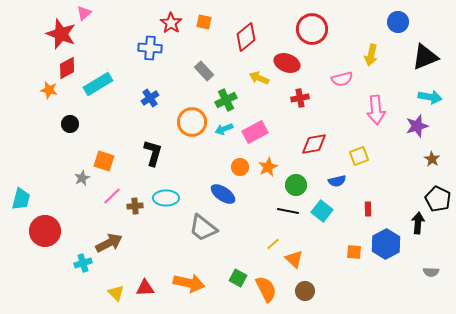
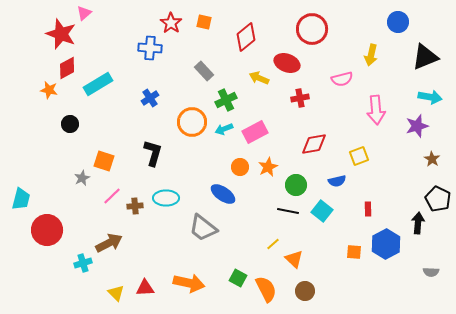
red circle at (45, 231): moved 2 px right, 1 px up
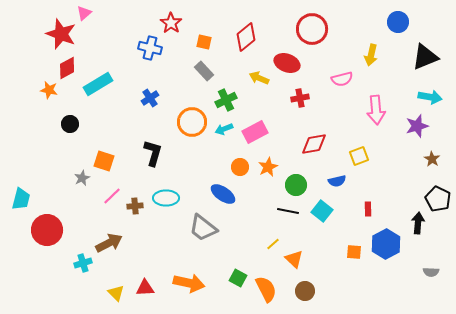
orange square at (204, 22): moved 20 px down
blue cross at (150, 48): rotated 10 degrees clockwise
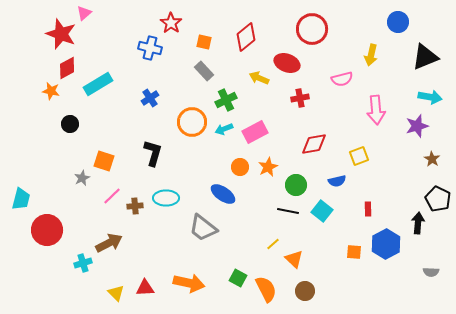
orange star at (49, 90): moved 2 px right, 1 px down
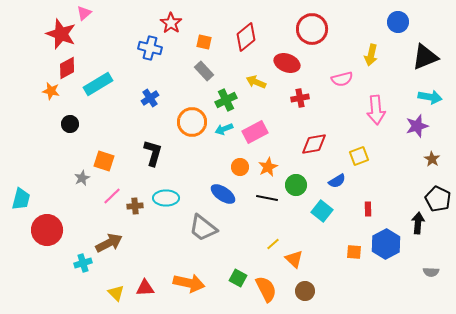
yellow arrow at (259, 78): moved 3 px left, 4 px down
blue semicircle at (337, 181): rotated 18 degrees counterclockwise
black line at (288, 211): moved 21 px left, 13 px up
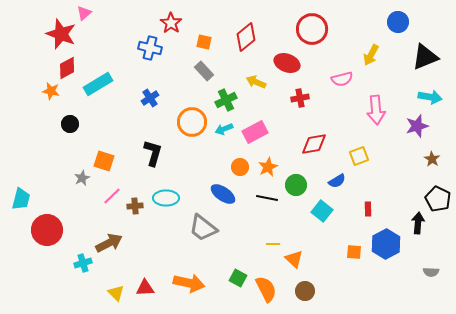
yellow arrow at (371, 55): rotated 15 degrees clockwise
yellow line at (273, 244): rotated 40 degrees clockwise
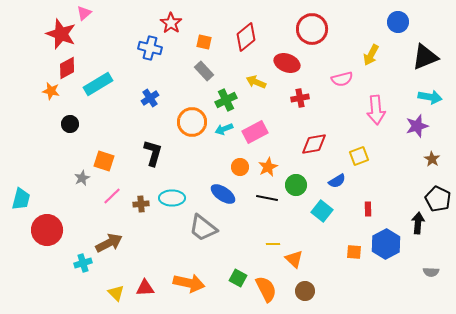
cyan ellipse at (166, 198): moved 6 px right
brown cross at (135, 206): moved 6 px right, 2 px up
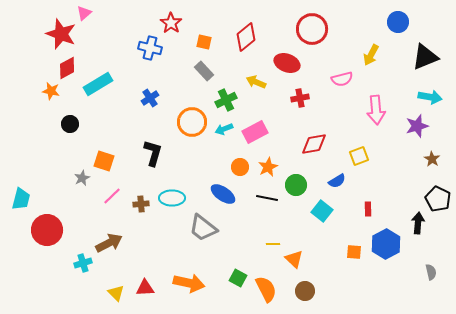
gray semicircle at (431, 272): rotated 105 degrees counterclockwise
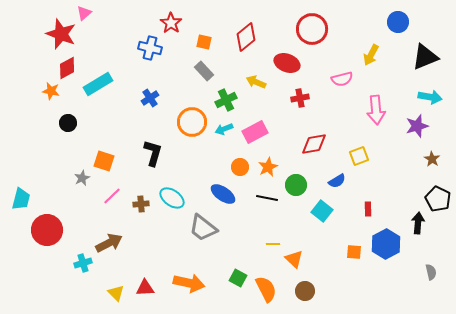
black circle at (70, 124): moved 2 px left, 1 px up
cyan ellipse at (172, 198): rotated 35 degrees clockwise
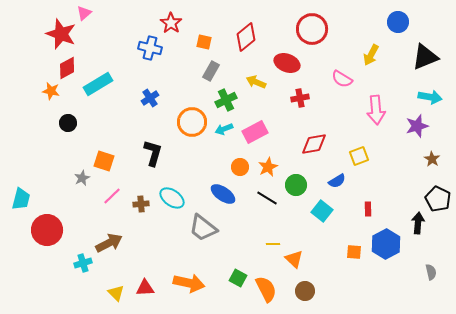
gray rectangle at (204, 71): moved 7 px right; rotated 72 degrees clockwise
pink semicircle at (342, 79): rotated 45 degrees clockwise
black line at (267, 198): rotated 20 degrees clockwise
